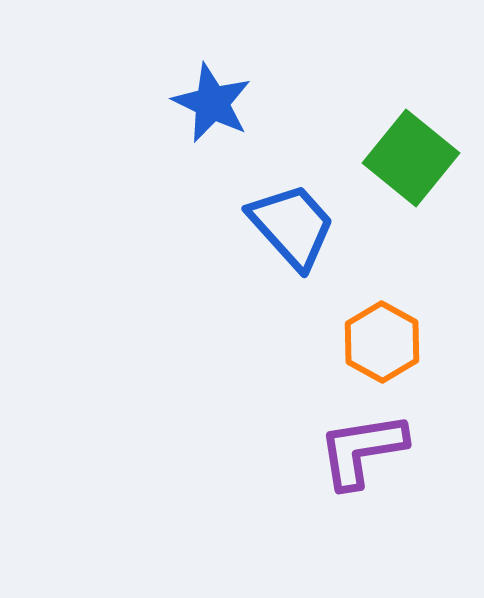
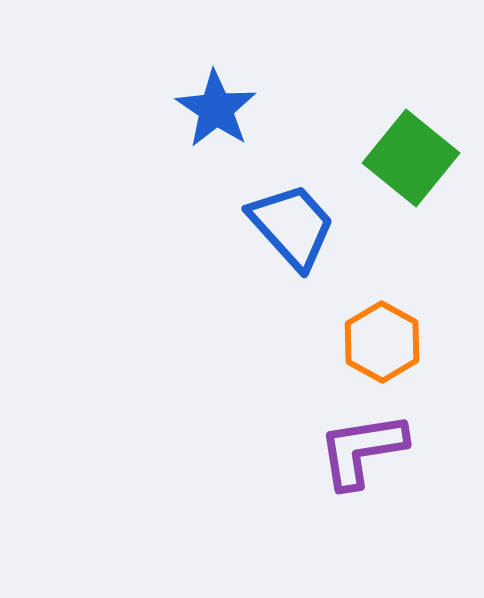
blue star: moved 4 px right, 6 px down; rotated 8 degrees clockwise
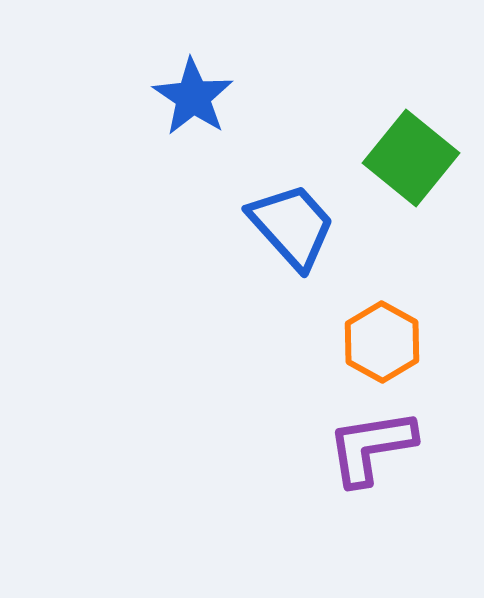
blue star: moved 23 px left, 12 px up
purple L-shape: moved 9 px right, 3 px up
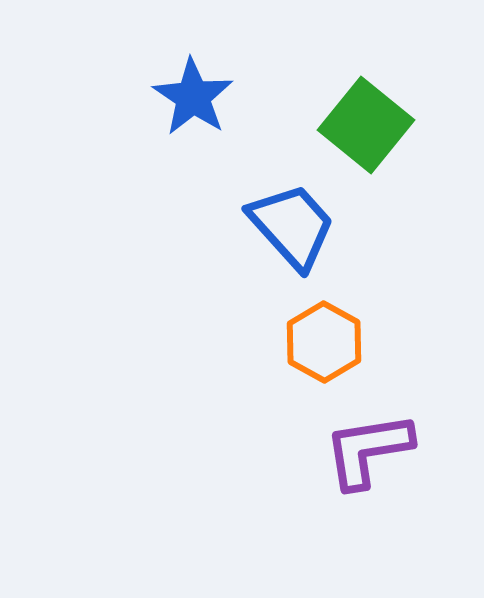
green square: moved 45 px left, 33 px up
orange hexagon: moved 58 px left
purple L-shape: moved 3 px left, 3 px down
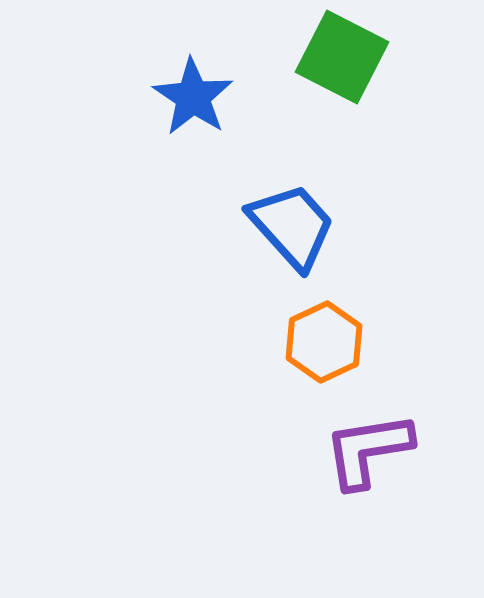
green square: moved 24 px left, 68 px up; rotated 12 degrees counterclockwise
orange hexagon: rotated 6 degrees clockwise
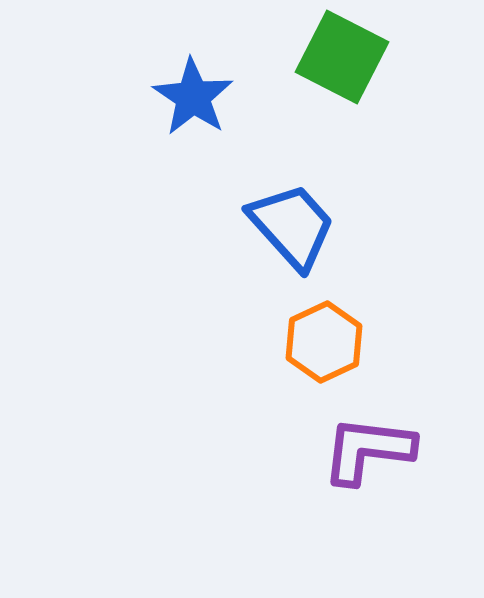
purple L-shape: rotated 16 degrees clockwise
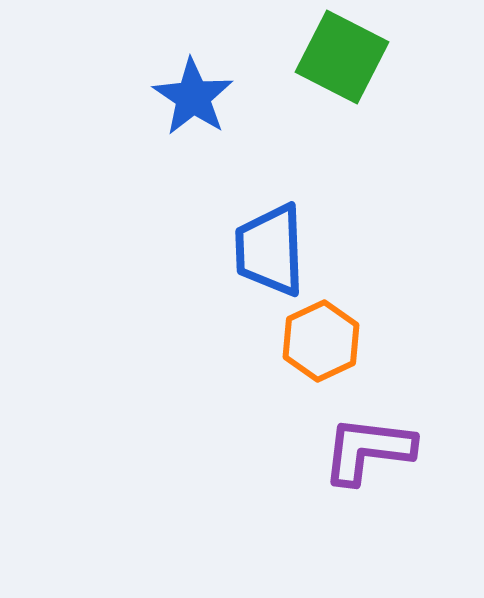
blue trapezoid: moved 22 px left, 24 px down; rotated 140 degrees counterclockwise
orange hexagon: moved 3 px left, 1 px up
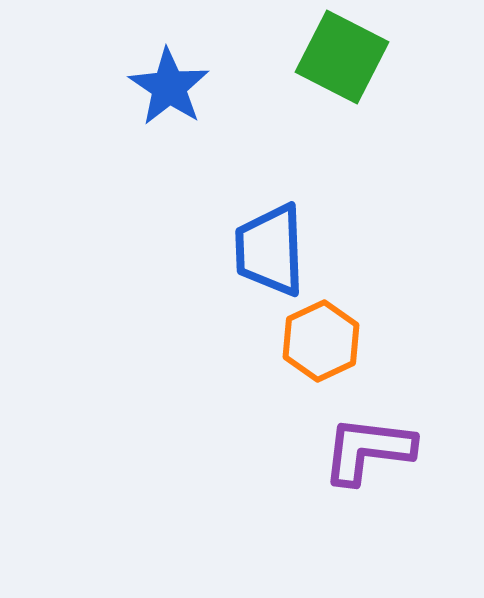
blue star: moved 24 px left, 10 px up
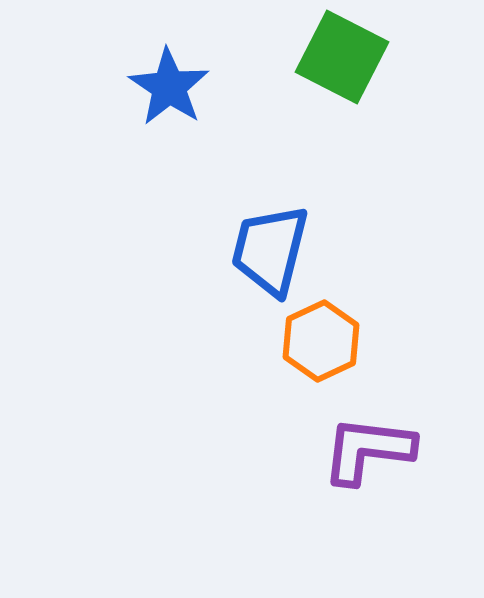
blue trapezoid: rotated 16 degrees clockwise
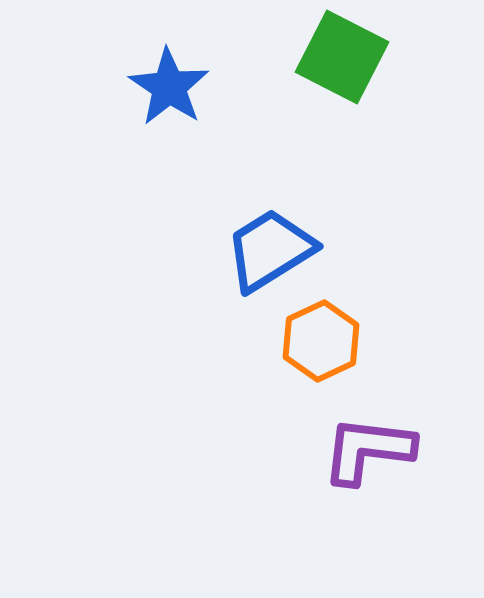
blue trapezoid: rotated 44 degrees clockwise
